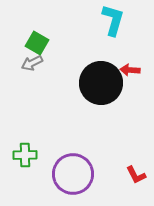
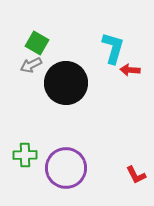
cyan L-shape: moved 28 px down
gray arrow: moved 1 px left, 2 px down
black circle: moved 35 px left
purple circle: moved 7 px left, 6 px up
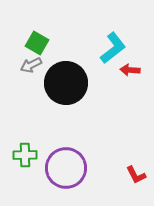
cyan L-shape: rotated 36 degrees clockwise
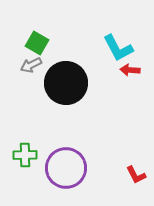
cyan L-shape: moved 5 px right; rotated 100 degrees clockwise
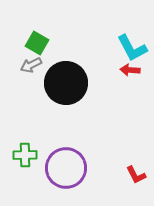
cyan L-shape: moved 14 px right
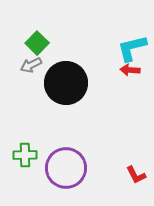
green square: rotated 15 degrees clockwise
cyan L-shape: rotated 104 degrees clockwise
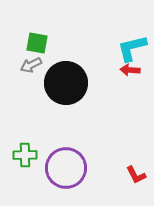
green square: rotated 35 degrees counterclockwise
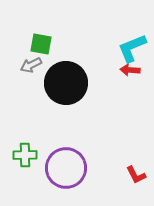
green square: moved 4 px right, 1 px down
cyan L-shape: rotated 8 degrees counterclockwise
